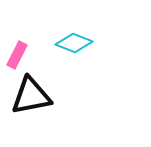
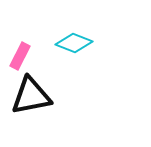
pink rectangle: moved 3 px right, 1 px down
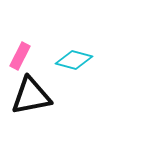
cyan diamond: moved 17 px down; rotated 6 degrees counterclockwise
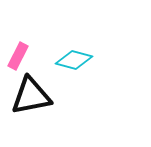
pink rectangle: moved 2 px left
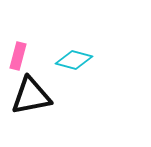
pink rectangle: rotated 12 degrees counterclockwise
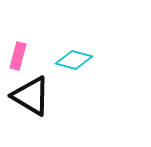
black triangle: rotated 42 degrees clockwise
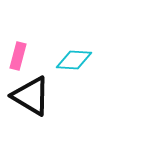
cyan diamond: rotated 12 degrees counterclockwise
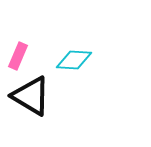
pink rectangle: rotated 8 degrees clockwise
